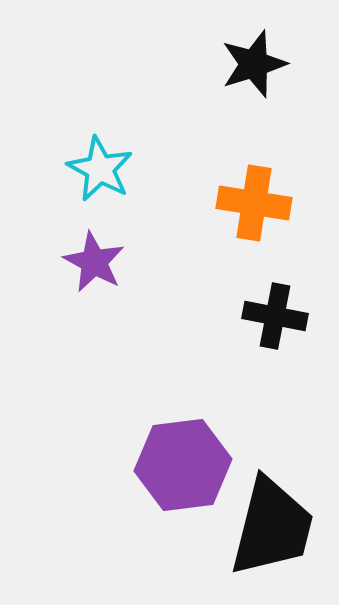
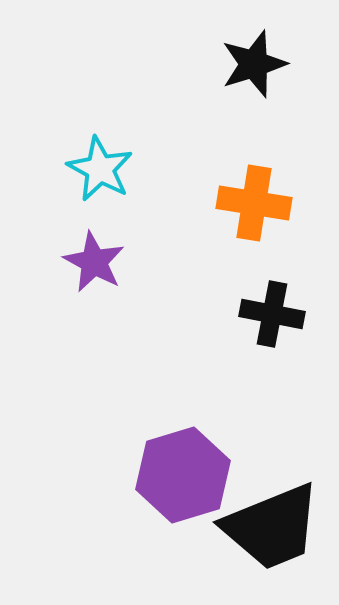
black cross: moved 3 px left, 2 px up
purple hexagon: moved 10 px down; rotated 10 degrees counterclockwise
black trapezoid: rotated 54 degrees clockwise
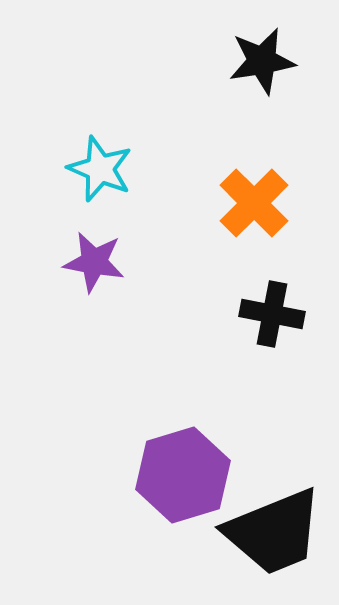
black star: moved 8 px right, 3 px up; rotated 8 degrees clockwise
cyan star: rotated 6 degrees counterclockwise
orange cross: rotated 36 degrees clockwise
purple star: rotated 18 degrees counterclockwise
black trapezoid: moved 2 px right, 5 px down
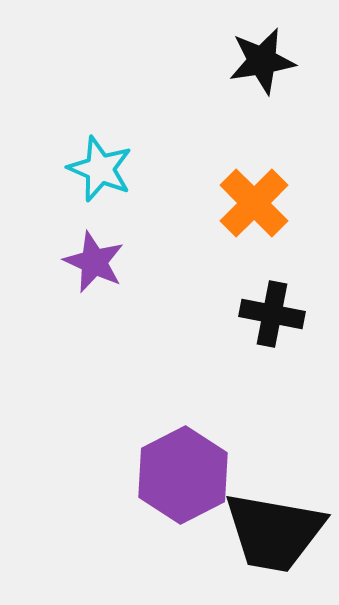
purple star: rotated 14 degrees clockwise
purple hexagon: rotated 10 degrees counterclockwise
black trapezoid: rotated 32 degrees clockwise
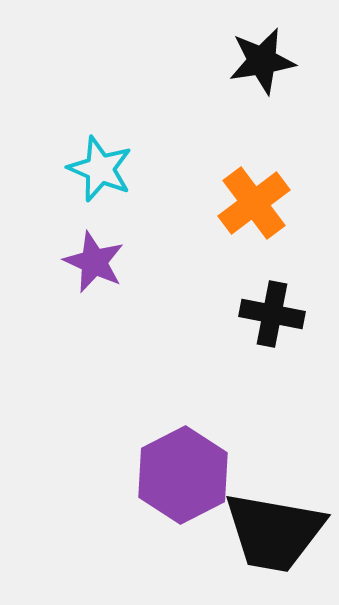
orange cross: rotated 8 degrees clockwise
